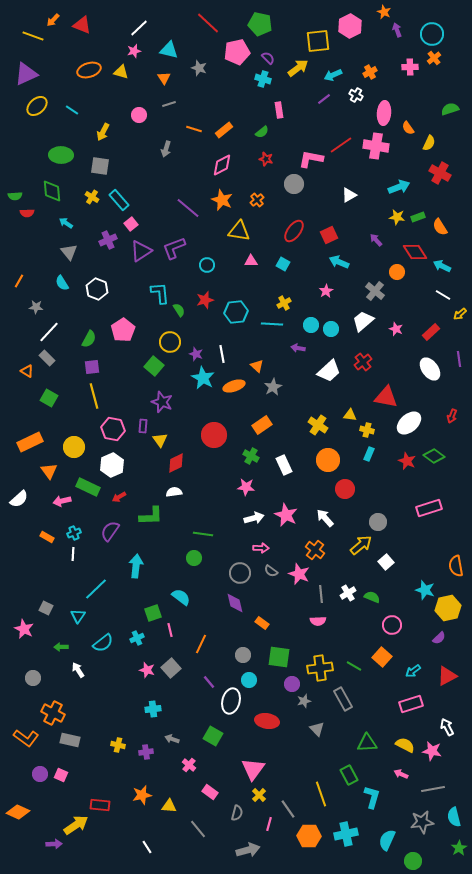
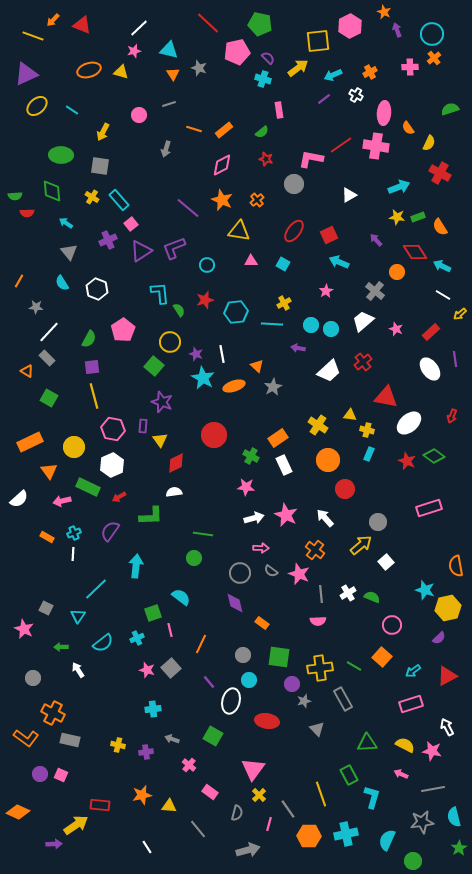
orange triangle at (164, 78): moved 9 px right, 4 px up
purple line at (459, 359): moved 4 px left
orange rectangle at (262, 425): moved 16 px right, 13 px down
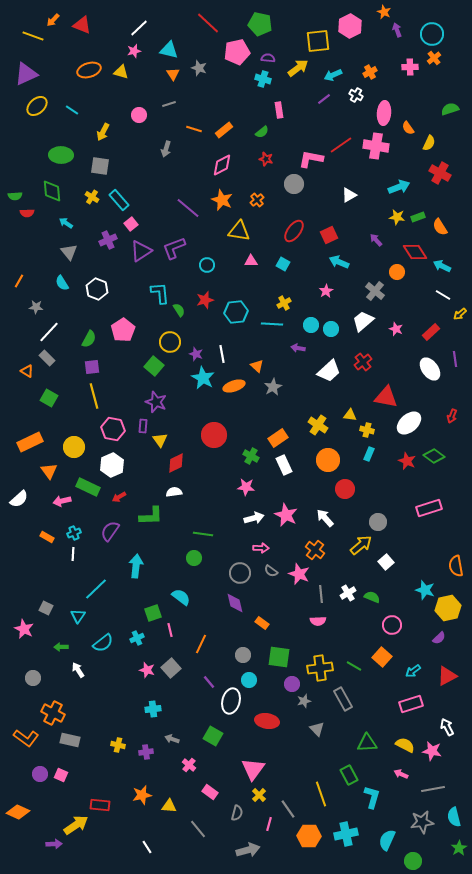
purple semicircle at (268, 58): rotated 40 degrees counterclockwise
purple star at (162, 402): moved 6 px left
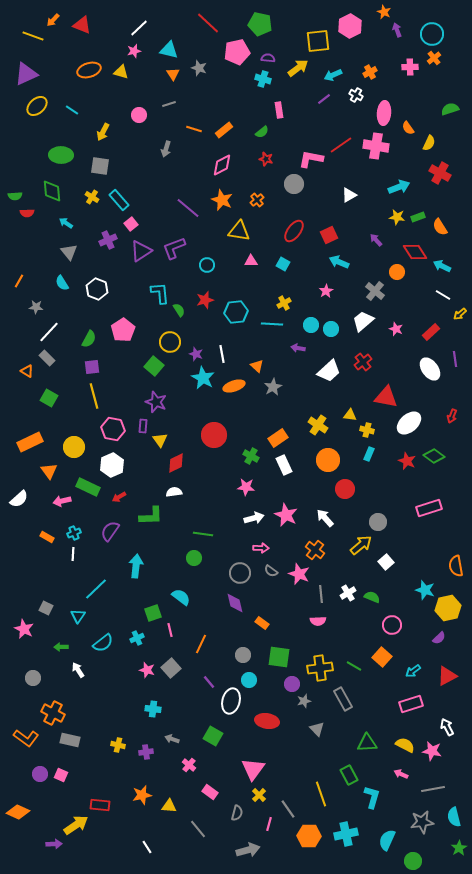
cyan cross at (153, 709): rotated 14 degrees clockwise
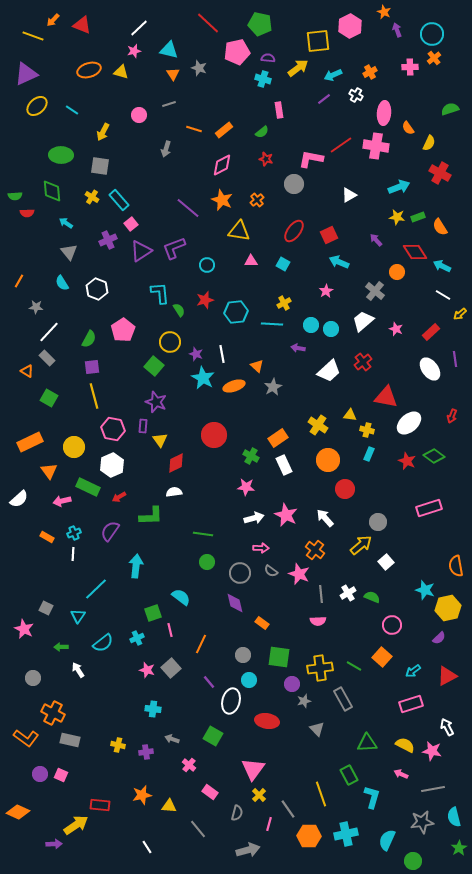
green circle at (194, 558): moved 13 px right, 4 px down
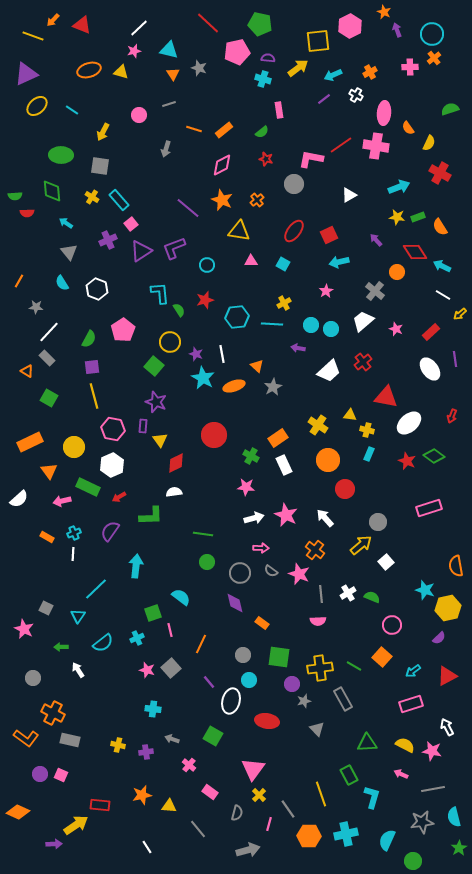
cyan arrow at (339, 262): rotated 36 degrees counterclockwise
cyan hexagon at (236, 312): moved 1 px right, 5 px down
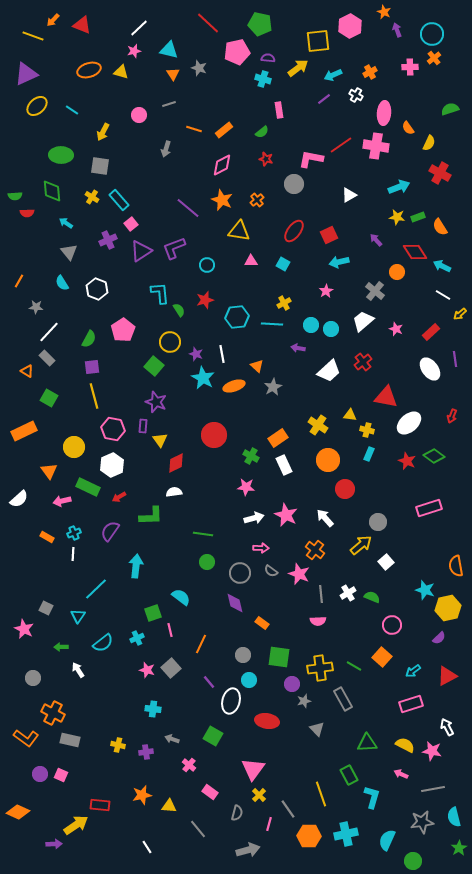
orange rectangle at (30, 442): moved 6 px left, 11 px up
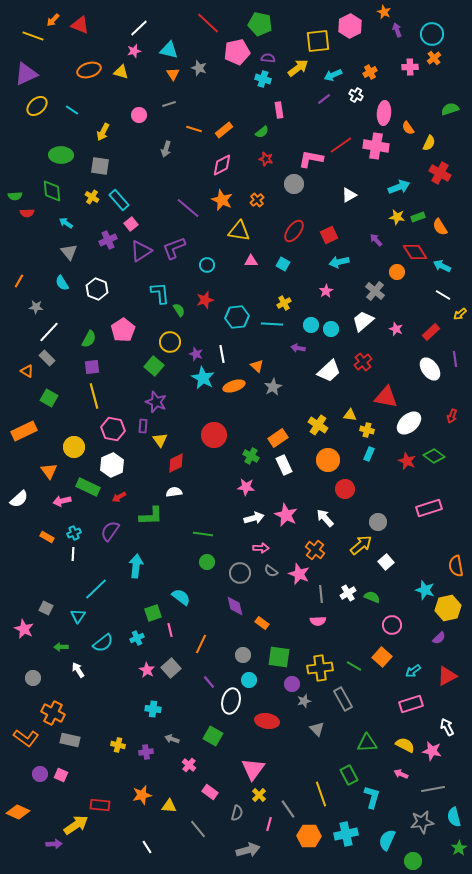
red triangle at (82, 25): moved 2 px left
purple diamond at (235, 603): moved 3 px down
pink star at (147, 670): rotated 14 degrees clockwise
